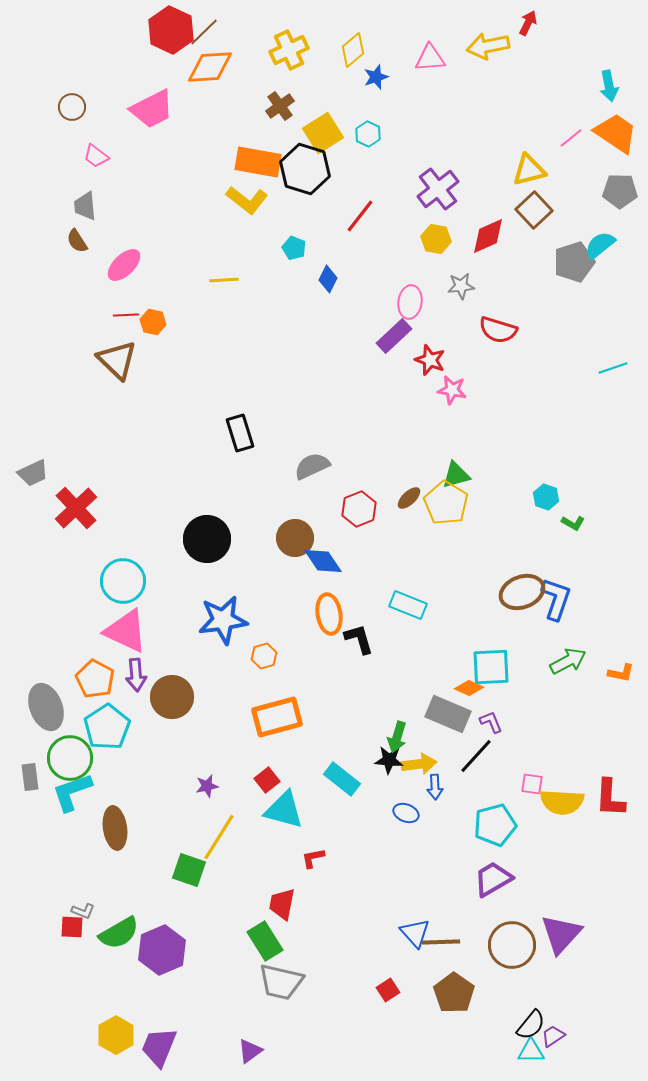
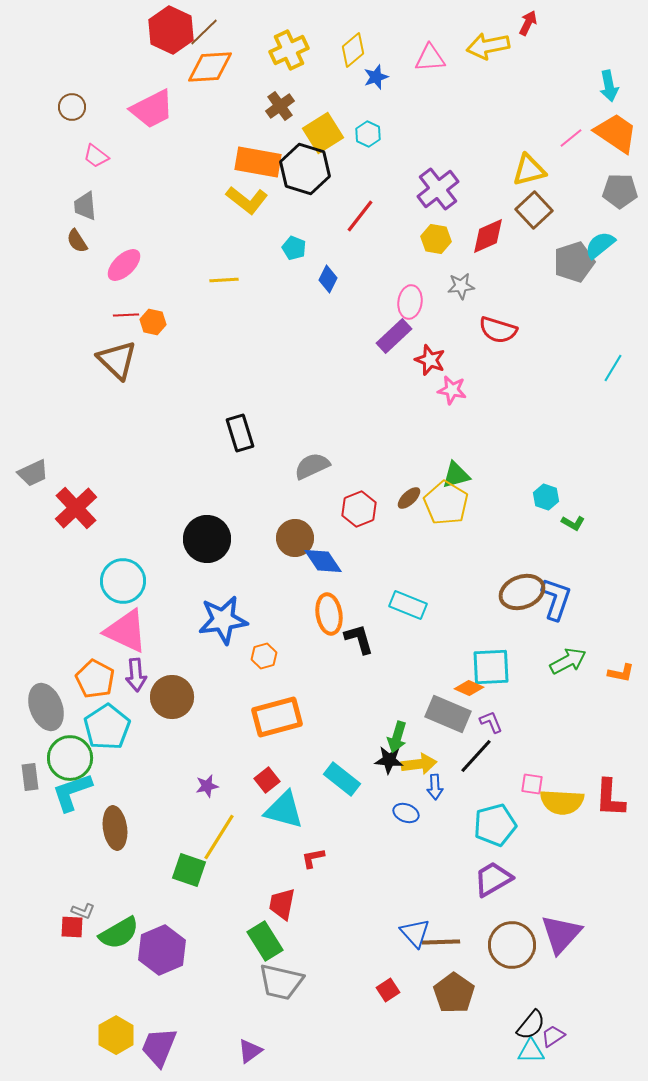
cyan line at (613, 368): rotated 40 degrees counterclockwise
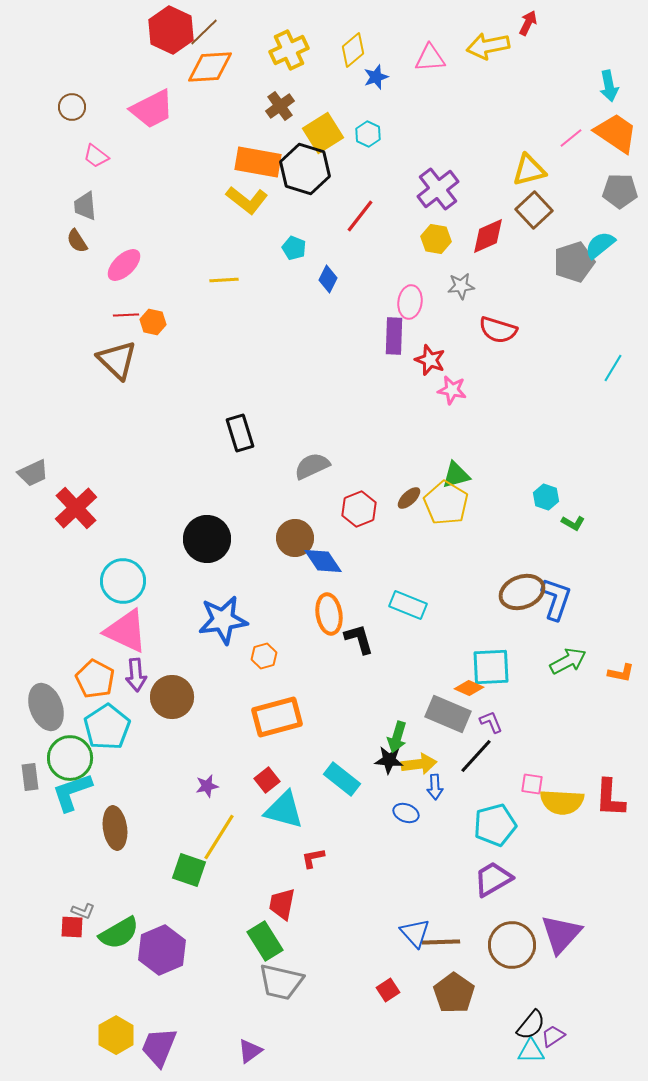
purple rectangle at (394, 336): rotated 45 degrees counterclockwise
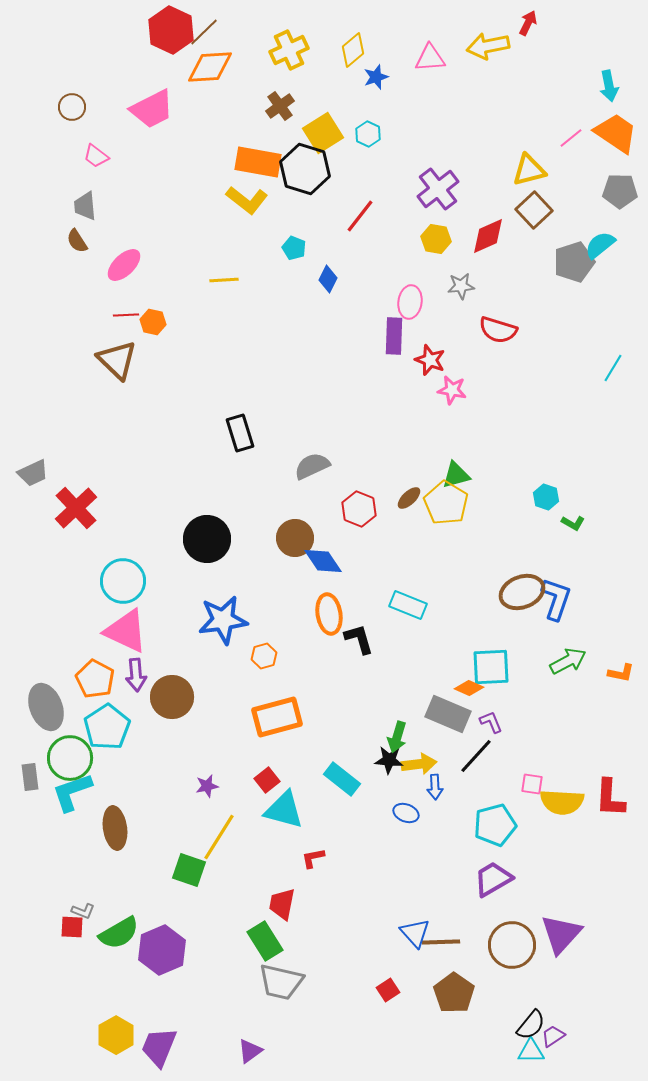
red hexagon at (359, 509): rotated 16 degrees counterclockwise
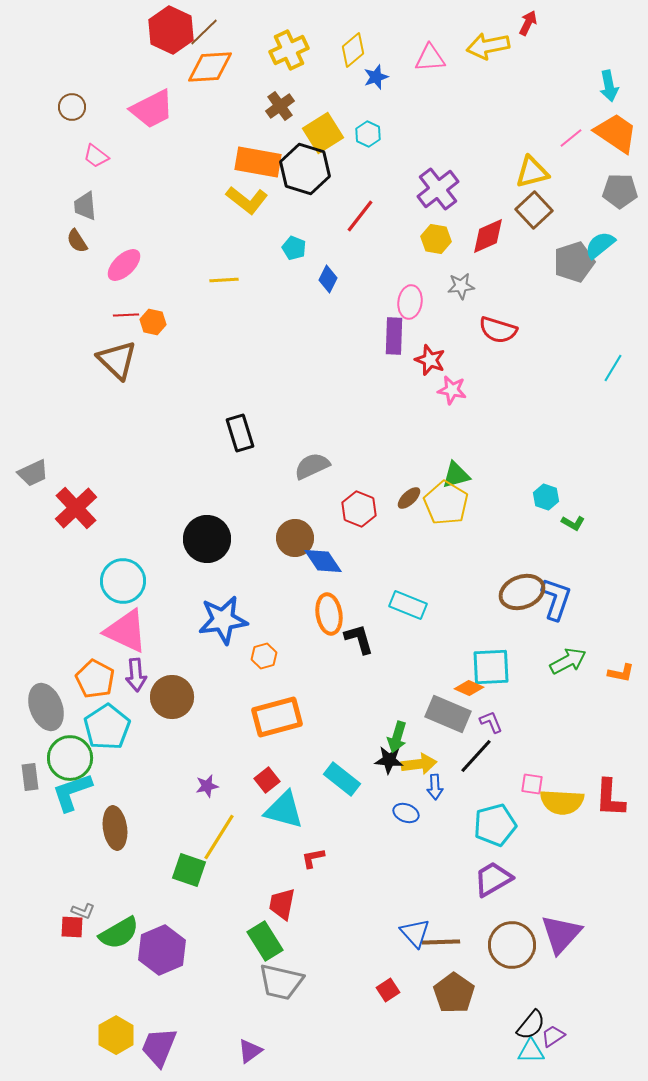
yellow triangle at (529, 170): moved 3 px right, 2 px down
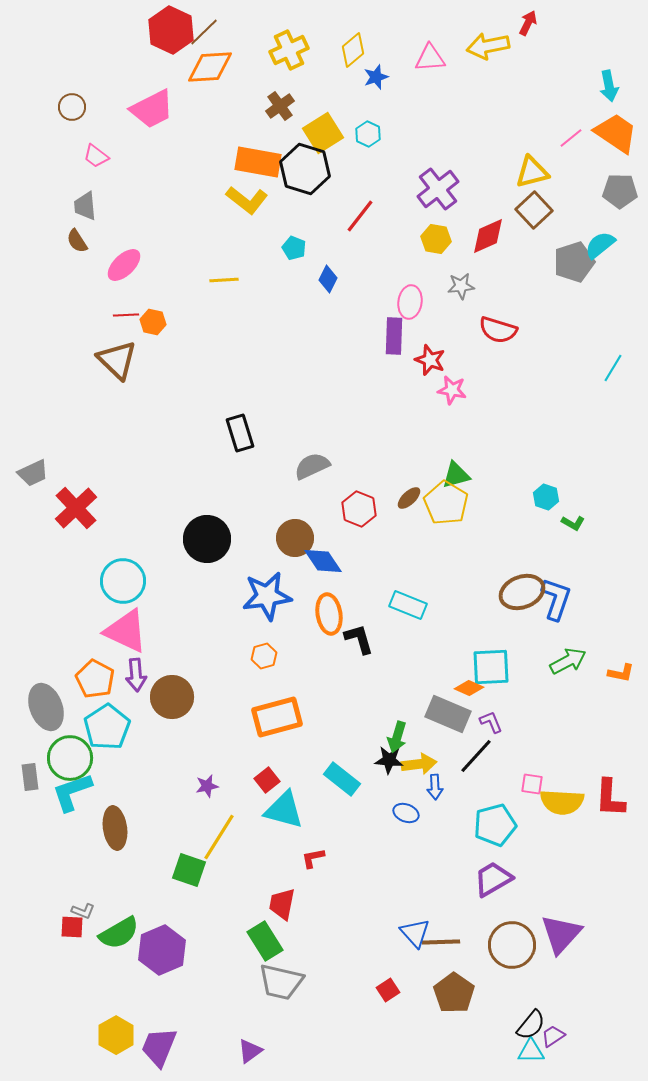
blue star at (223, 620): moved 44 px right, 24 px up
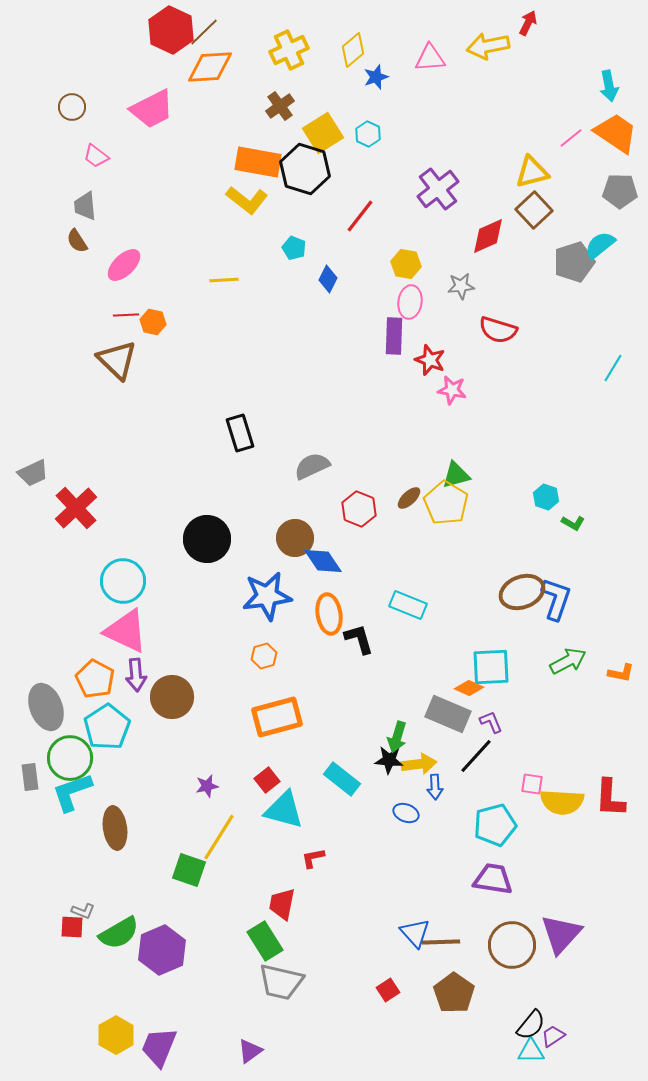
yellow hexagon at (436, 239): moved 30 px left, 25 px down
purple trapezoid at (493, 879): rotated 39 degrees clockwise
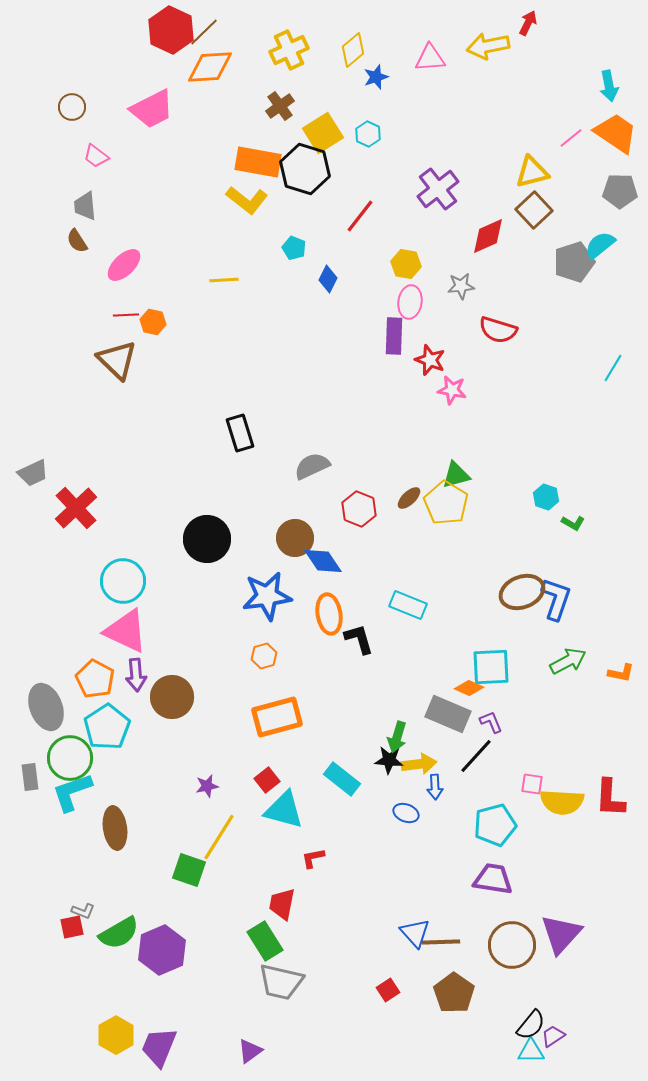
red square at (72, 927): rotated 15 degrees counterclockwise
